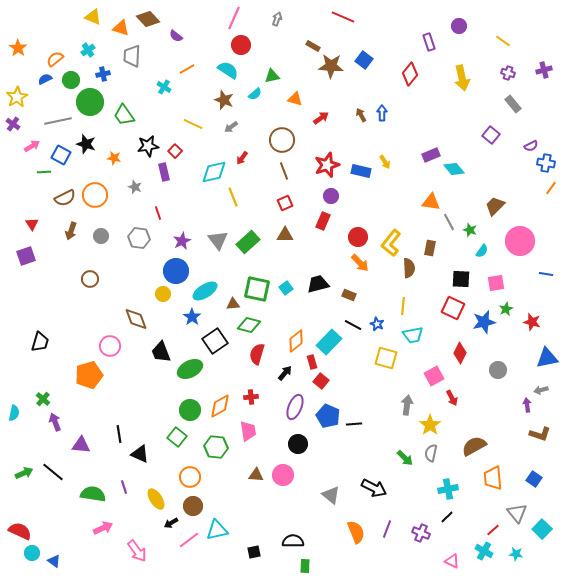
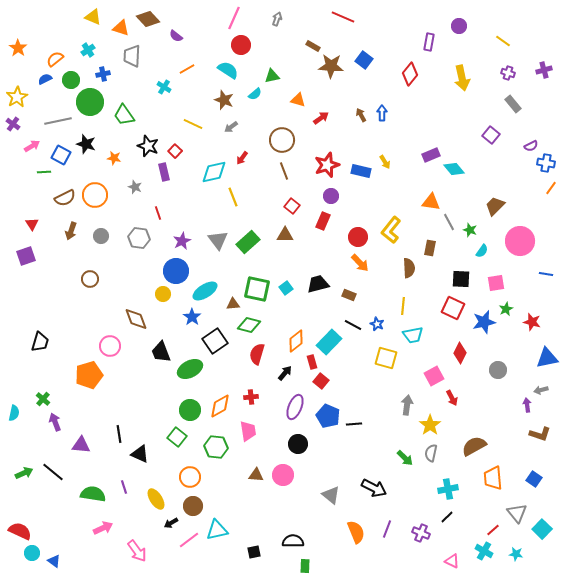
purple rectangle at (429, 42): rotated 30 degrees clockwise
orange triangle at (295, 99): moved 3 px right, 1 px down
black star at (148, 146): rotated 30 degrees clockwise
red square at (285, 203): moved 7 px right, 3 px down; rotated 28 degrees counterclockwise
yellow L-shape at (391, 243): moved 13 px up
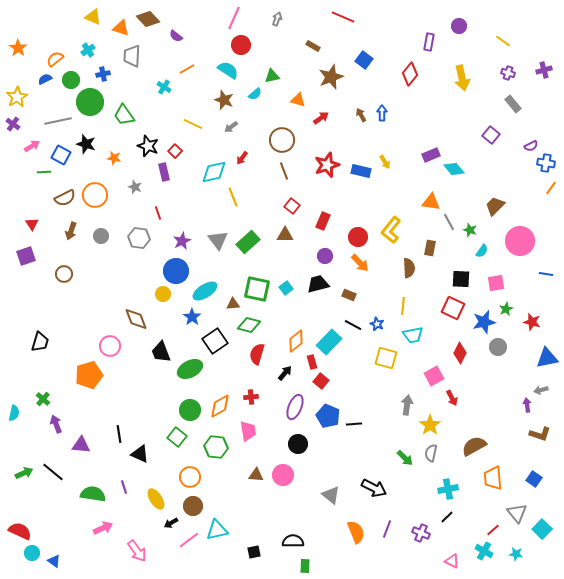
brown star at (331, 66): moved 11 px down; rotated 25 degrees counterclockwise
purple circle at (331, 196): moved 6 px left, 60 px down
brown circle at (90, 279): moved 26 px left, 5 px up
gray circle at (498, 370): moved 23 px up
purple arrow at (55, 422): moved 1 px right, 2 px down
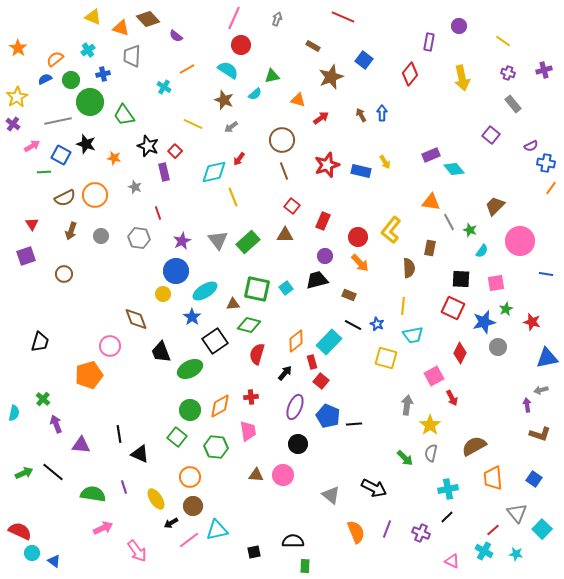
red arrow at (242, 158): moved 3 px left, 1 px down
black trapezoid at (318, 284): moved 1 px left, 4 px up
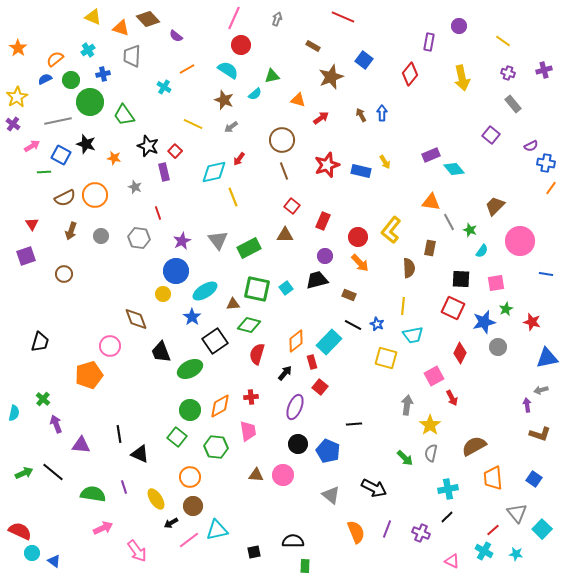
green rectangle at (248, 242): moved 1 px right, 6 px down; rotated 15 degrees clockwise
red square at (321, 381): moved 1 px left, 6 px down
blue pentagon at (328, 416): moved 35 px down
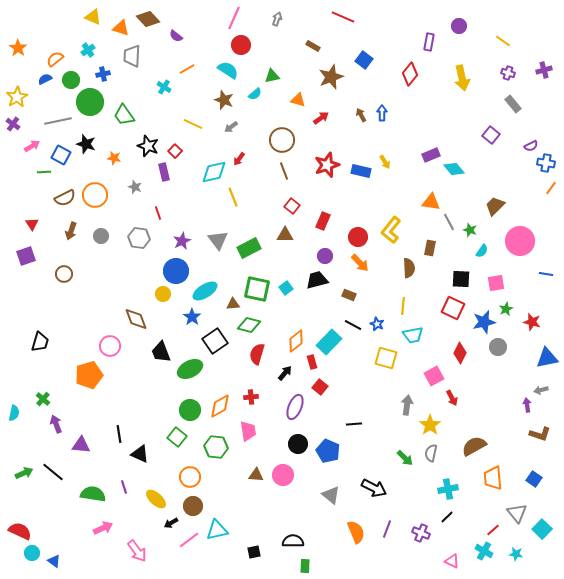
yellow ellipse at (156, 499): rotated 15 degrees counterclockwise
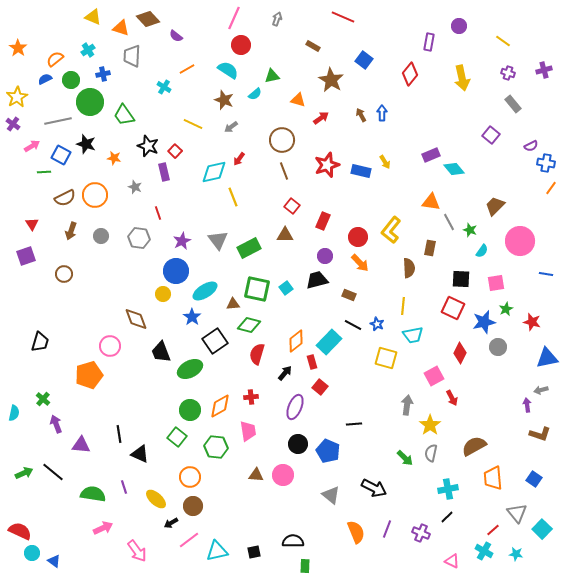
brown star at (331, 77): moved 3 px down; rotated 20 degrees counterclockwise
cyan triangle at (217, 530): moved 21 px down
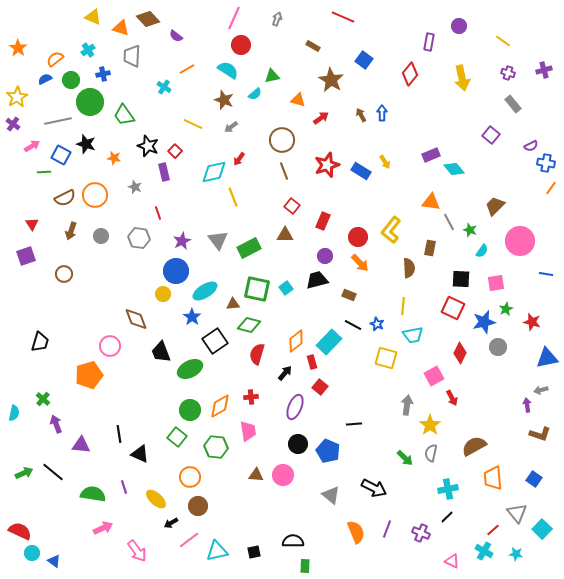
blue rectangle at (361, 171): rotated 18 degrees clockwise
brown circle at (193, 506): moved 5 px right
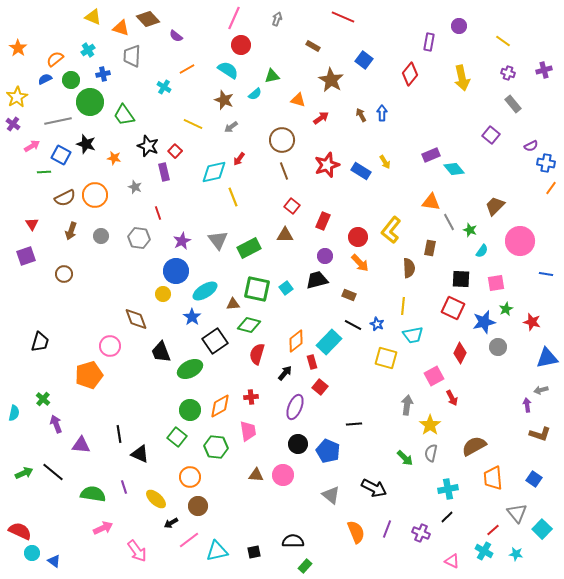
green rectangle at (305, 566): rotated 40 degrees clockwise
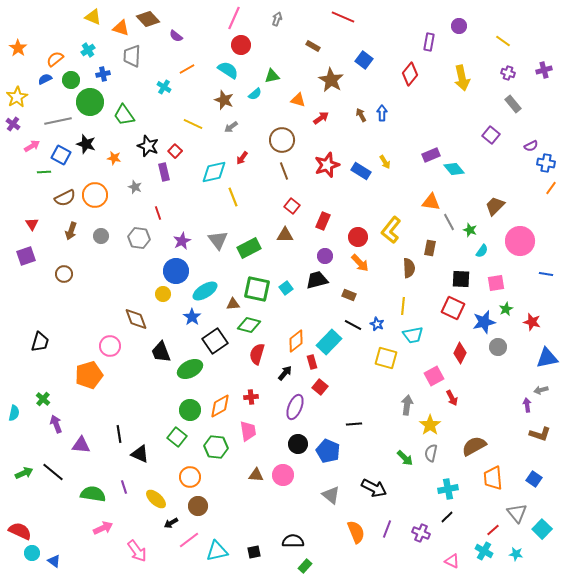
red arrow at (239, 159): moved 3 px right, 1 px up
